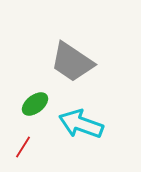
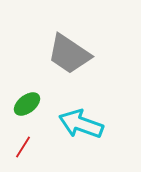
gray trapezoid: moved 3 px left, 8 px up
green ellipse: moved 8 px left
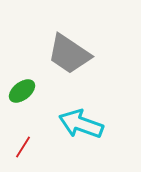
green ellipse: moved 5 px left, 13 px up
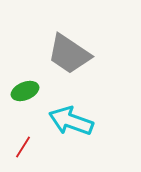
green ellipse: moved 3 px right; rotated 16 degrees clockwise
cyan arrow: moved 10 px left, 3 px up
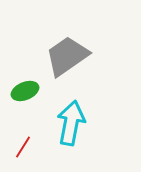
gray trapezoid: moved 2 px left, 2 px down; rotated 111 degrees clockwise
cyan arrow: moved 2 px down; rotated 81 degrees clockwise
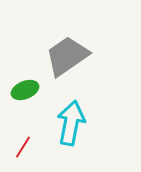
green ellipse: moved 1 px up
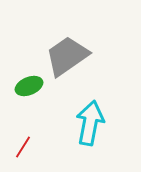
green ellipse: moved 4 px right, 4 px up
cyan arrow: moved 19 px right
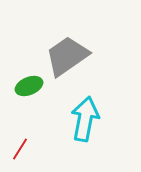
cyan arrow: moved 5 px left, 4 px up
red line: moved 3 px left, 2 px down
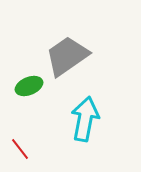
red line: rotated 70 degrees counterclockwise
